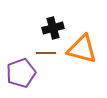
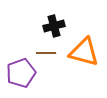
black cross: moved 1 px right, 2 px up
orange triangle: moved 2 px right, 3 px down
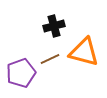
brown line: moved 4 px right, 6 px down; rotated 24 degrees counterclockwise
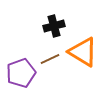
orange triangle: moved 1 px left; rotated 16 degrees clockwise
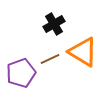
black cross: moved 2 px up; rotated 15 degrees counterclockwise
